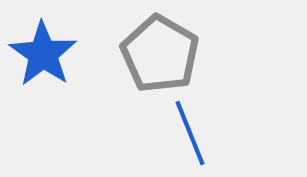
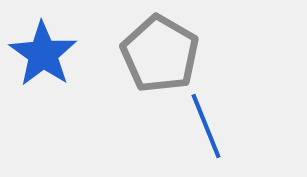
blue line: moved 16 px right, 7 px up
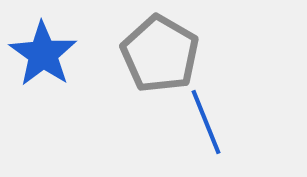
blue line: moved 4 px up
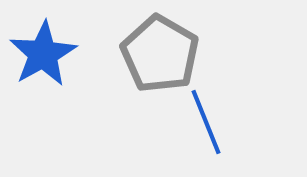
blue star: rotated 8 degrees clockwise
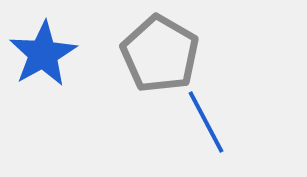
blue line: rotated 6 degrees counterclockwise
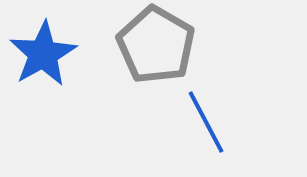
gray pentagon: moved 4 px left, 9 px up
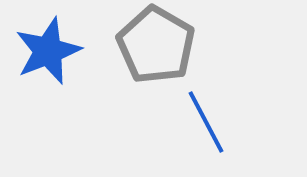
blue star: moved 5 px right, 3 px up; rotated 8 degrees clockwise
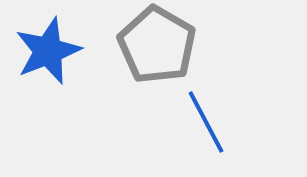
gray pentagon: moved 1 px right
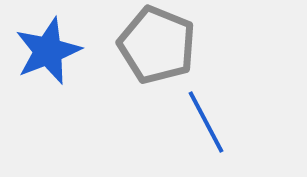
gray pentagon: rotated 8 degrees counterclockwise
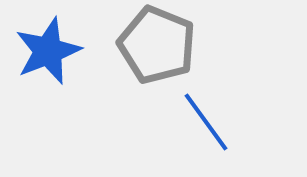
blue line: rotated 8 degrees counterclockwise
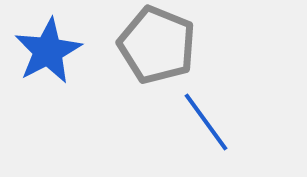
blue star: rotated 6 degrees counterclockwise
